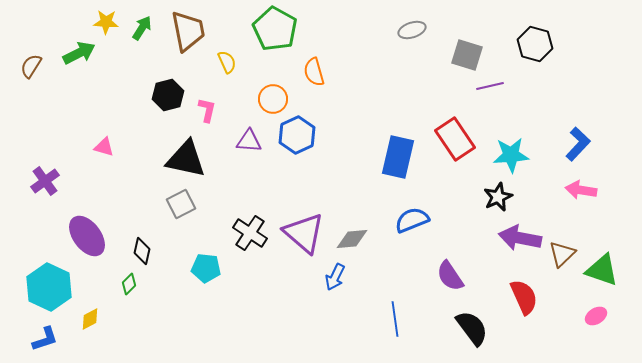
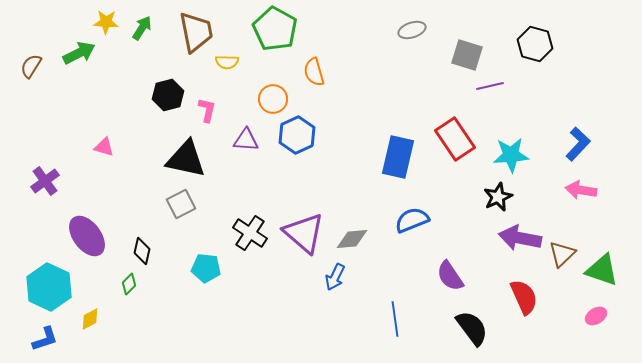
brown trapezoid at (188, 31): moved 8 px right, 1 px down
yellow semicircle at (227, 62): rotated 115 degrees clockwise
purple triangle at (249, 141): moved 3 px left, 1 px up
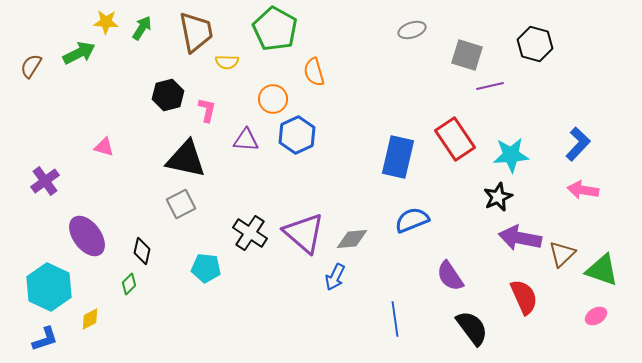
pink arrow at (581, 190): moved 2 px right
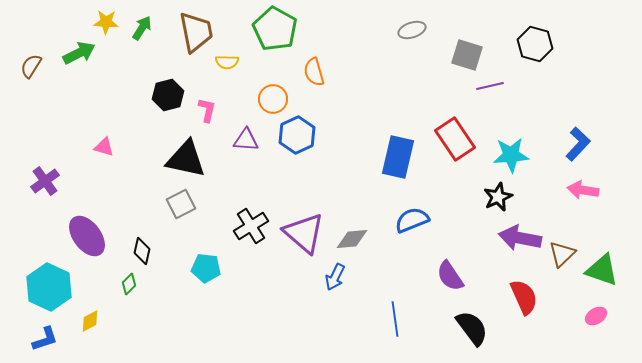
black cross at (250, 233): moved 1 px right, 7 px up; rotated 24 degrees clockwise
yellow diamond at (90, 319): moved 2 px down
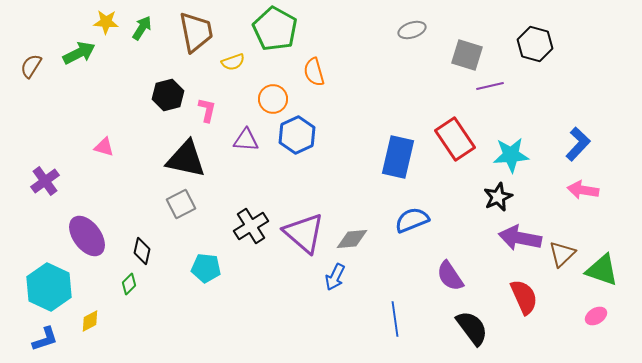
yellow semicircle at (227, 62): moved 6 px right; rotated 20 degrees counterclockwise
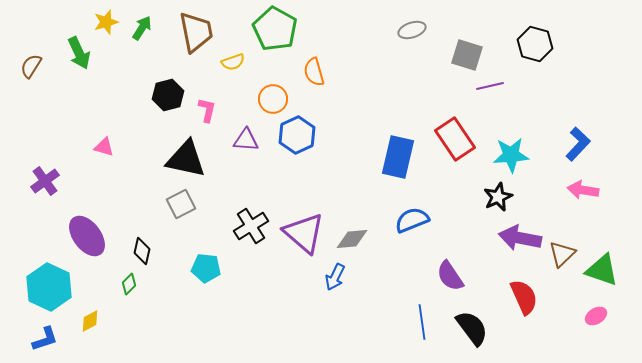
yellow star at (106, 22): rotated 20 degrees counterclockwise
green arrow at (79, 53): rotated 92 degrees clockwise
blue line at (395, 319): moved 27 px right, 3 px down
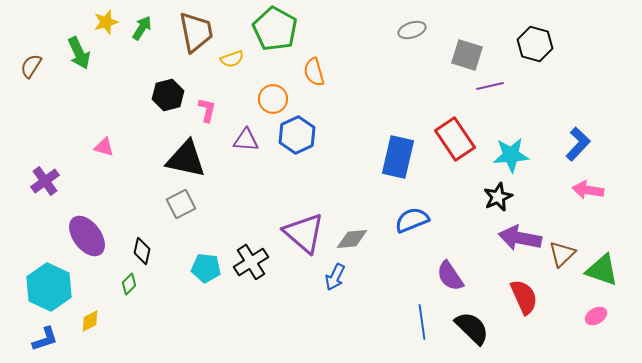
yellow semicircle at (233, 62): moved 1 px left, 3 px up
pink arrow at (583, 190): moved 5 px right
black cross at (251, 226): moved 36 px down
black semicircle at (472, 328): rotated 9 degrees counterclockwise
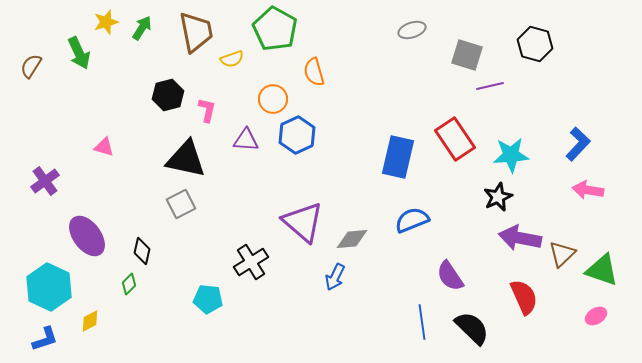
purple triangle at (304, 233): moved 1 px left, 11 px up
cyan pentagon at (206, 268): moved 2 px right, 31 px down
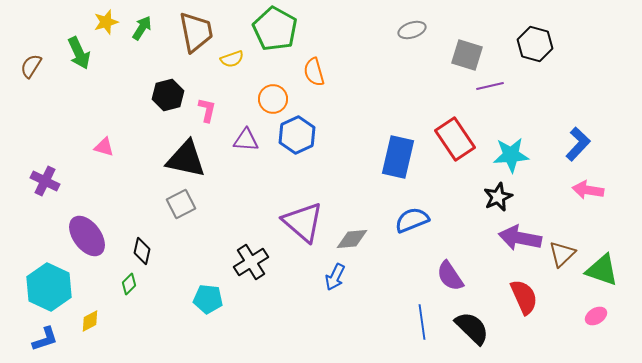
purple cross at (45, 181): rotated 28 degrees counterclockwise
